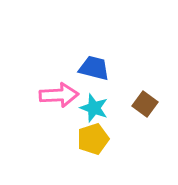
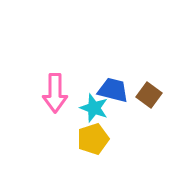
blue trapezoid: moved 19 px right, 22 px down
pink arrow: moved 4 px left, 2 px up; rotated 93 degrees clockwise
brown square: moved 4 px right, 9 px up
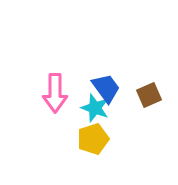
blue trapezoid: moved 7 px left, 2 px up; rotated 40 degrees clockwise
brown square: rotated 30 degrees clockwise
cyan star: moved 1 px right
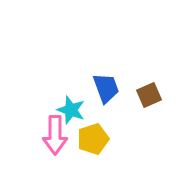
blue trapezoid: rotated 16 degrees clockwise
pink arrow: moved 42 px down
cyan star: moved 24 px left, 2 px down
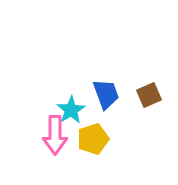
blue trapezoid: moved 6 px down
cyan star: rotated 20 degrees clockwise
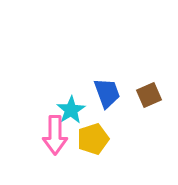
blue trapezoid: moved 1 px right, 1 px up
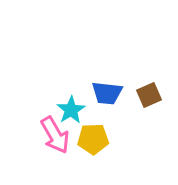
blue trapezoid: rotated 116 degrees clockwise
pink arrow: rotated 30 degrees counterclockwise
yellow pentagon: rotated 16 degrees clockwise
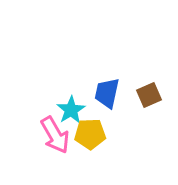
blue trapezoid: rotated 96 degrees clockwise
yellow pentagon: moved 3 px left, 5 px up
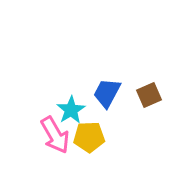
blue trapezoid: rotated 16 degrees clockwise
yellow pentagon: moved 1 px left, 3 px down
